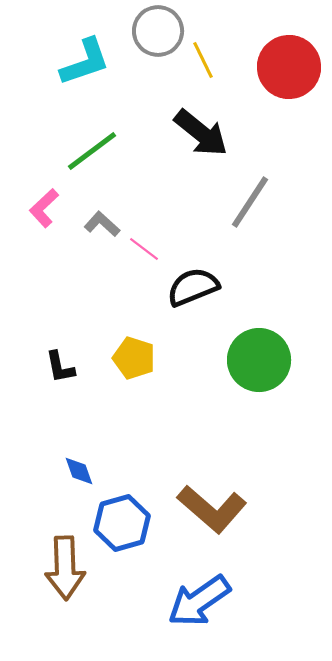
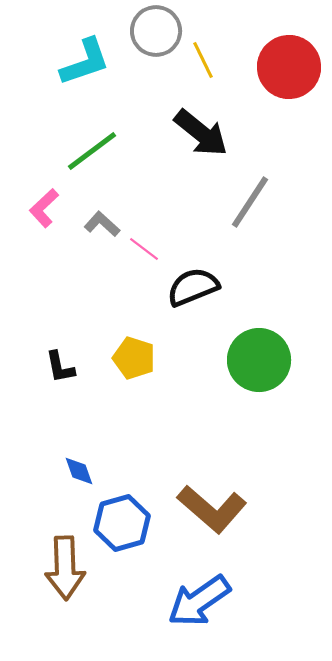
gray circle: moved 2 px left
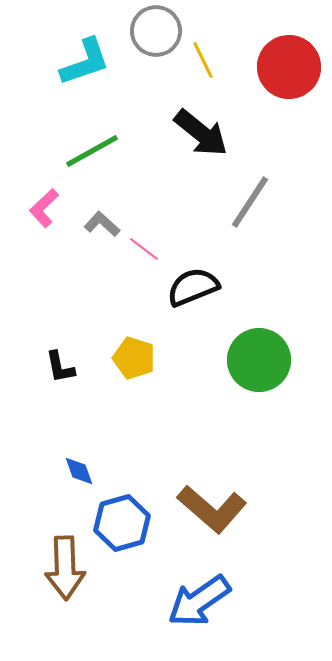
green line: rotated 8 degrees clockwise
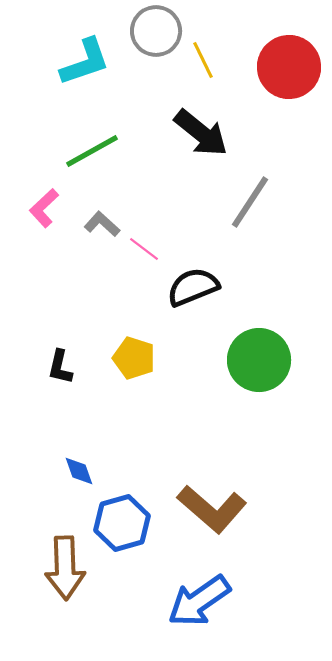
black L-shape: rotated 24 degrees clockwise
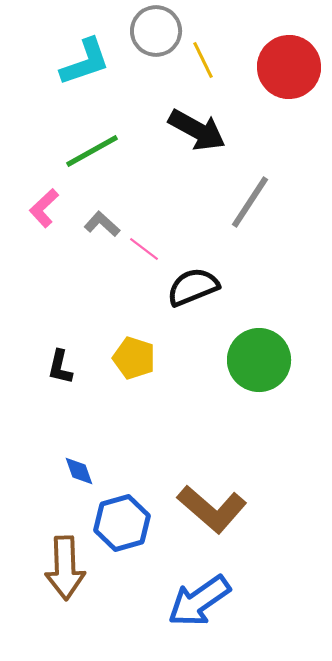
black arrow: moved 4 px left, 3 px up; rotated 10 degrees counterclockwise
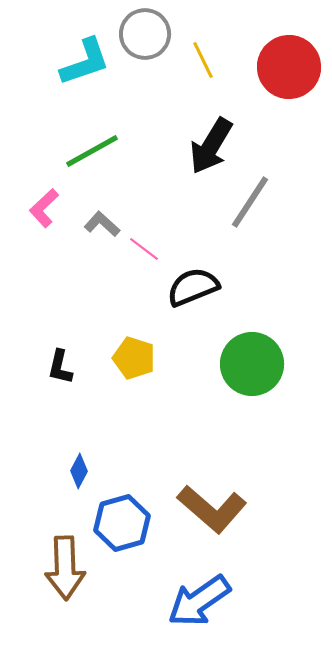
gray circle: moved 11 px left, 3 px down
black arrow: moved 14 px right, 16 px down; rotated 92 degrees clockwise
green circle: moved 7 px left, 4 px down
blue diamond: rotated 48 degrees clockwise
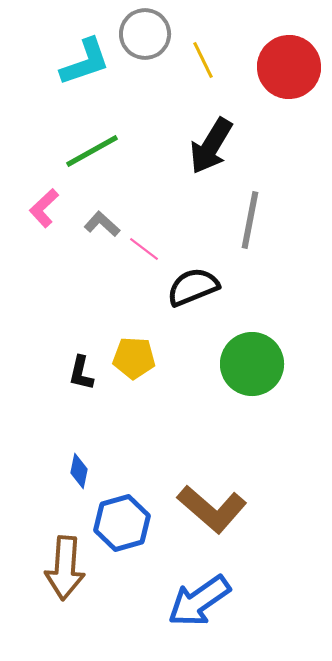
gray line: moved 18 px down; rotated 22 degrees counterclockwise
yellow pentagon: rotated 15 degrees counterclockwise
black L-shape: moved 21 px right, 6 px down
blue diamond: rotated 16 degrees counterclockwise
brown arrow: rotated 6 degrees clockwise
